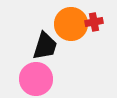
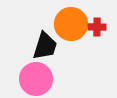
red cross: moved 3 px right, 5 px down; rotated 12 degrees clockwise
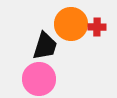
pink circle: moved 3 px right
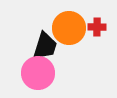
orange circle: moved 2 px left, 4 px down
pink circle: moved 1 px left, 6 px up
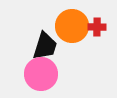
orange circle: moved 3 px right, 2 px up
pink circle: moved 3 px right, 1 px down
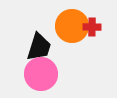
red cross: moved 5 px left
black trapezoid: moved 6 px left, 1 px down
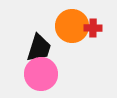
red cross: moved 1 px right, 1 px down
black trapezoid: moved 1 px down
